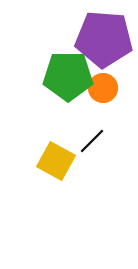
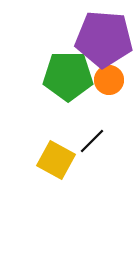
orange circle: moved 6 px right, 8 px up
yellow square: moved 1 px up
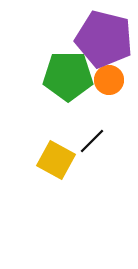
purple pentagon: rotated 10 degrees clockwise
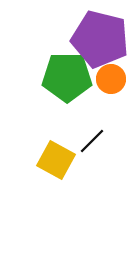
purple pentagon: moved 4 px left
green pentagon: moved 1 px left, 1 px down
orange circle: moved 2 px right, 1 px up
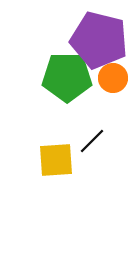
purple pentagon: moved 1 px left, 1 px down
orange circle: moved 2 px right, 1 px up
yellow square: rotated 33 degrees counterclockwise
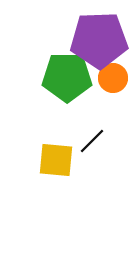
purple pentagon: rotated 16 degrees counterclockwise
yellow square: rotated 9 degrees clockwise
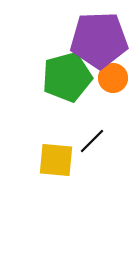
green pentagon: rotated 15 degrees counterclockwise
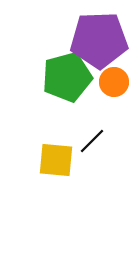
orange circle: moved 1 px right, 4 px down
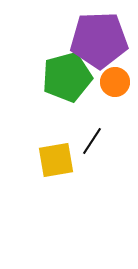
orange circle: moved 1 px right
black line: rotated 12 degrees counterclockwise
yellow square: rotated 15 degrees counterclockwise
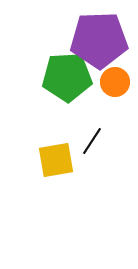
green pentagon: rotated 12 degrees clockwise
